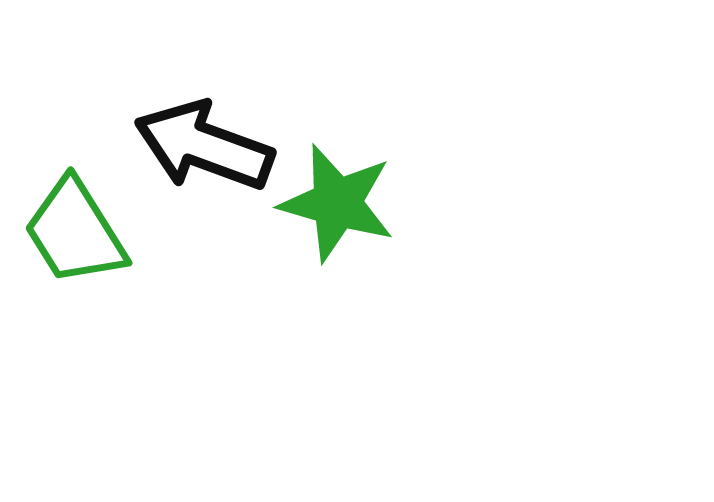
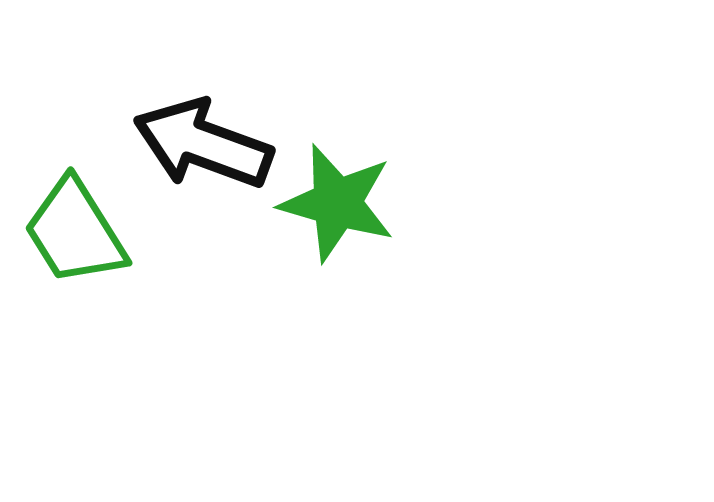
black arrow: moved 1 px left, 2 px up
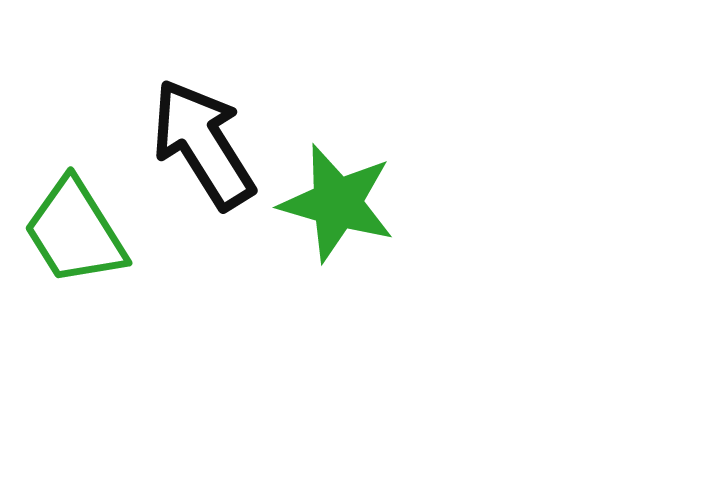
black arrow: rotated 38 degrees clockwise
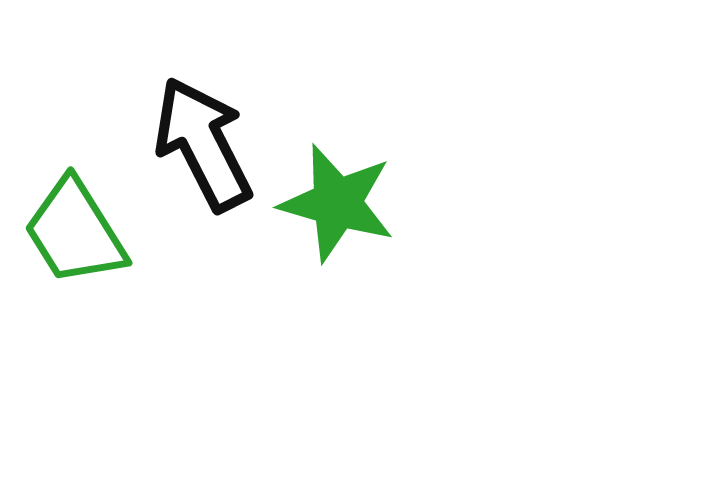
black arrow: rotated 5 degrees clockwise
